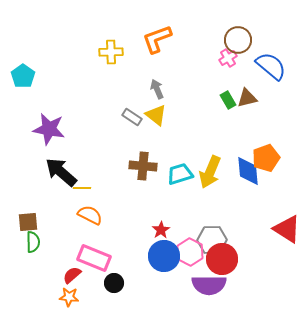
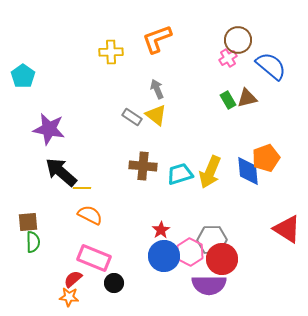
red semicircle: moved 1 px right, 4 px down
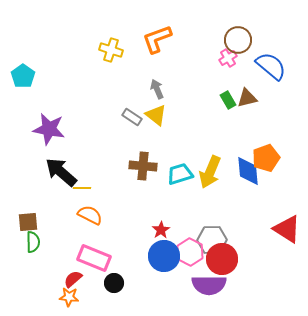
yellow cross: moved 2 px up; rotated 20 degrees clockwise
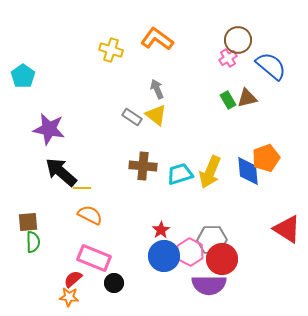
orange L-shape: rotated 56 degrees clockwise
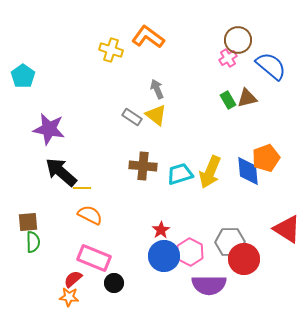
orange L-shape: moved 9 px left, 2 px up
gray hexagon: moved 18 px right, 2 px down
red circle: moved 22 px right
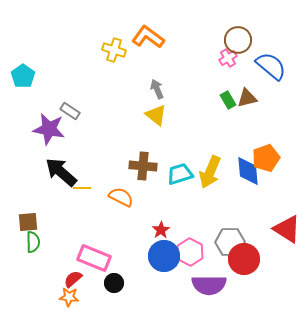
yellow cross: moved 3 px right
gray rectangle: moved 62 px left, 6 px up
orange semicircle: moved 31 px right, 18 px up
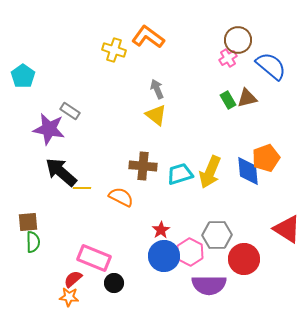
gray hexagon: moved 13 px left, 7 px up
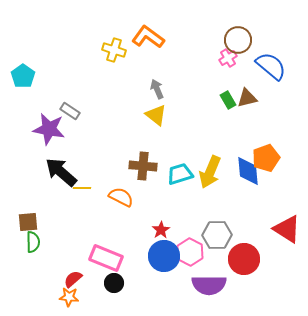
pink rectangle: moved 12 px right
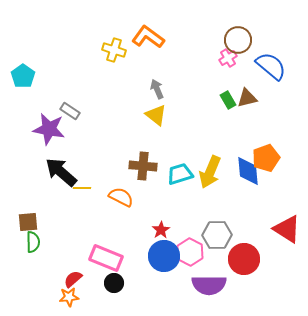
orange star: rotated 12 degrees counterclockwise
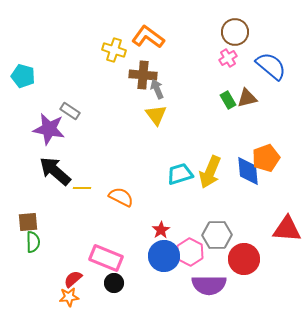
brown circle: moved 3 px left, 8 px up
cyan pentagon: rotated 20 degrees counterclockwise
yellow triangle: rotated 15 degrees clockwise
brown cross: moved 91 px up
black arrow: moved 6 px left, 1 px up
red triangle: rotated 28 degrees counterclockwise
